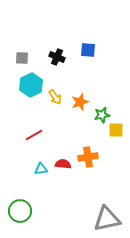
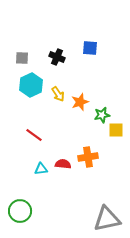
blue square: moved 2 px right, 2 px up
yellow arrow: moved 3 px right, 3 px up
red line: rotated 66 degrees clockwise
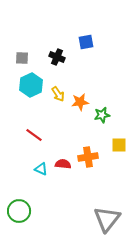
blue square: moved 4 px left, 6 px up; rotated 14 degrees counterclockwise
orange star: rotated 12 degrees clockwise
yellow square: moved 3 px right, 15 px down
cyan triangle: rotated 32 degrees clockwise
green circle: moved 1 px left
gray triangle: rotated 40 degrees counterclockwise
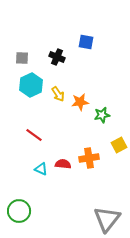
blue square: rotated 21 degrees clockwise
yellow square: rotated 28 degrees counterclockwise
orange cross: moved 1 px right, 1 px down
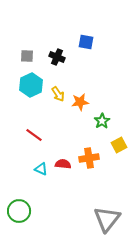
gray square: moved 5 px right, 2 px up
green star: moved 6 px down; rotated 21 degrees counterclockwise
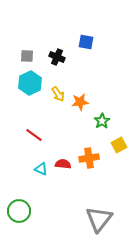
cyan hexagon: moved 1 px left, 2 px up
gray triangle: moved 8 px left
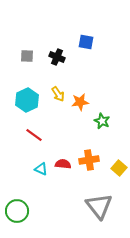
cyan hexagon: moved 3 px left, 17 px down
green star: rotated 14 degrees counterclockwise
yellow square: moved 23 px down; rotated 21 degrees counterclockwise
orange cross: moved 2 px down
green circle: moved 2 px left
gray triangle: moved 13 px up; rotated 16 degrees counterclockwise
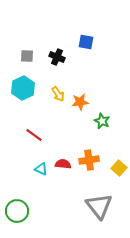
cyan hexagon: moved 4 px left, 12 px up
